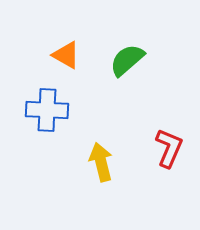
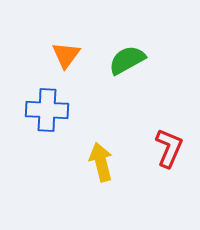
orange triangle: rotated 36 degrees clockwise
green semicircle: rotated 12 degrees clockwise
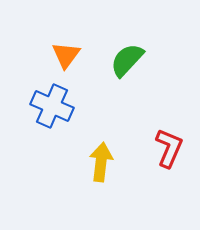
green semicircle: rotated 18 degrees counterclockwise
blue cross: moved 5 px right, 4 px up; rotated 21 degrees clockwise
yellow arrow: rotated 21 degrees clockwise
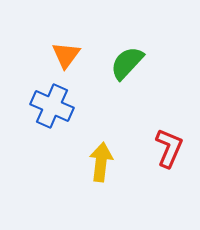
green semicircle: moved 3 px down
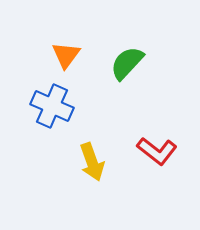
red L-shape: moved 12 px left, 3 px down; rotated 105 degrees clockwise
yellow arrow: moved 9 px left; rotated 153 degrees clockwise
